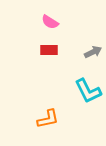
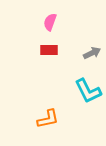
pink semicircle: rotated 78 degrees clockwise
gray arrow: moved 1 px left, 1 px down
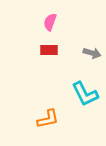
gray arrow: rotated 42 degrees clockwise
cyan L-shape: moved 3 px left, 3 px down
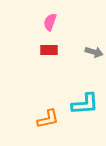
gray arrow: moved 2 px right, 1 px up
cyan L-shape: moved 10 px down; rotated 68 degrees counterclockwise
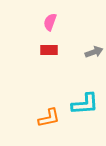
gray arrow: rotated 36 degrees counterclockwise
orange L-shape: moved 1 px right, 1 px up
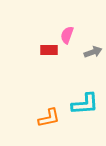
pink semicircle: moved 17 px right, 13 px down
gray arrow: moved 1 px left
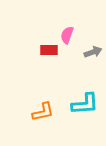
orange L-shape: moved 6 px left, 6 px up
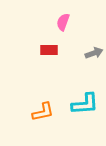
pink semicircle: moved 4 px left, 13 px up
gray arrow: moved 1 px right, 1 px down
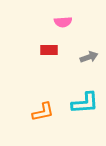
pink semicircle: rotated 114 degrees counterclockwise
gray arrow: moved 5 px left, 4 px down
cyan L-shape: moved 1 px up
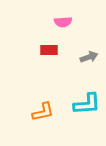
cyan L-shape: moved 2 px right, 1 px down
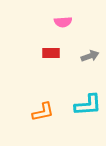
red rectangle: moved 2 px right, 3 px down
gray arrow: moved 1 px right, 1 px up
cyan L-shape: moved 1 px right, 1 px down
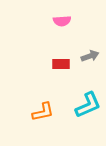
pink semicircle: moved 1 px left, 1 px up
red rectangle: moved 10 px right, 11 px down
cyan L-shape: rotated 20 degrees counterclockwise
